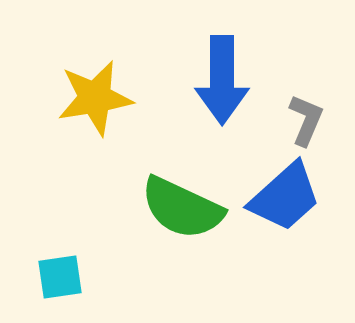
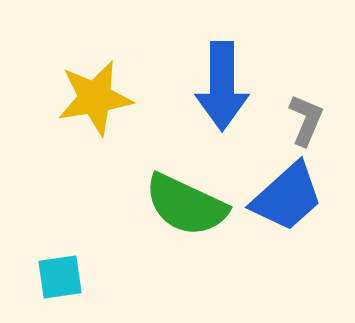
blue arrow: moved 6 px down
blue trapezoid: moved 2 px right
green semicircle: moved 4 px right, 3 px up
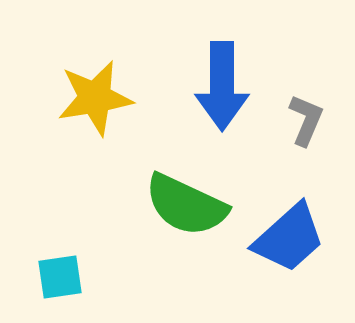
blue trapezoid: moved 2 px right, 41 px down
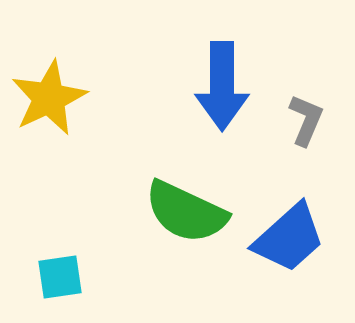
yellow star: moved 46 px left; rotated 16 degrees counterclockwise
green semicircle: moved 7 px down
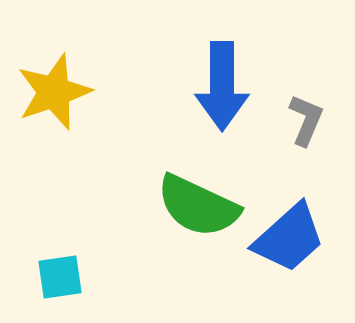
yellow star: moved 5 px right, 6 px up; rotated 6 degrees clockwise
green semicircle: moved 12 px right, 6 px up
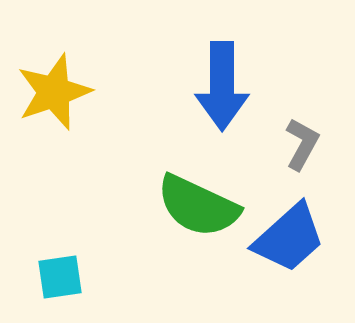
gray L-shape: moved 4 px left, 24 px down; rotated 6 degrees clockwise
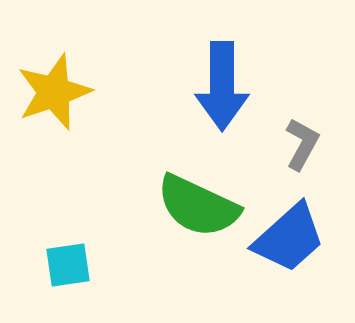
cyan square: moved 8 px right, 12 px up
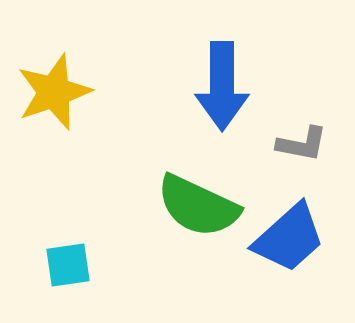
gray L-shape: rotated 72 degrees clockwise
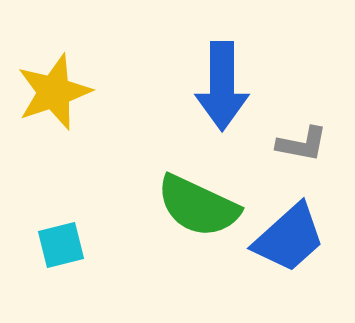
cyan square: moved 7 px left, 20 px up; rotated 6 degrees counterclockwise
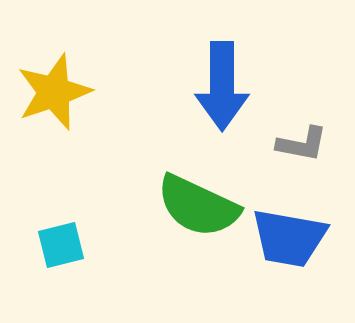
blue trapezoid: rotated 52 degrees clockwise
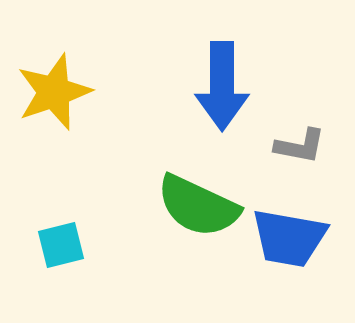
gray L-shape: moved 2 px left, 2 px down
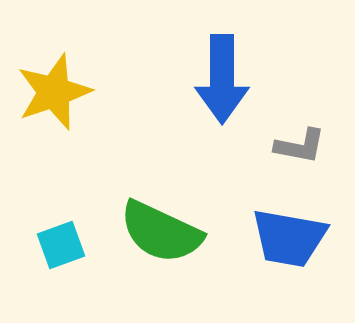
blue arrow: moved 7 px up
green semicircle: moved 37 px left, 26 px down
cyan square: rotated 6 degrees counterclockwise
